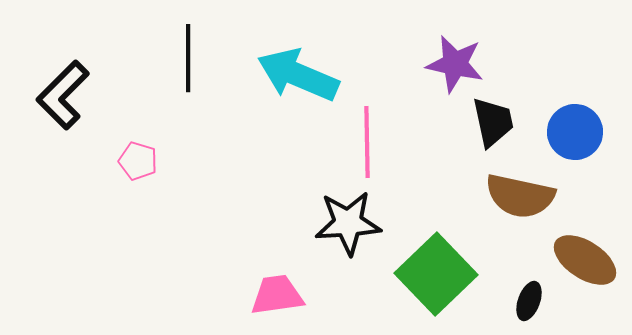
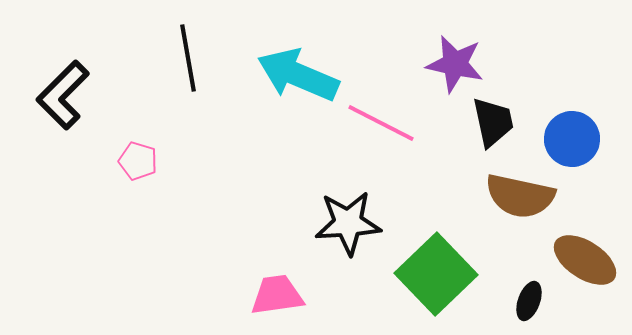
black line: rotated 10 degrees counterclockwise
blue circle: moved 3 px left, 7 px down
pink line: moved 14 px right, 19 px up; rotated 62 degrees counterclockwise
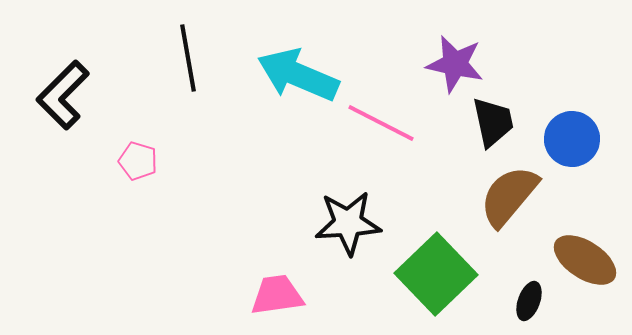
brown semicircle: moved 11 px left; rotated 118 degrees clockwise
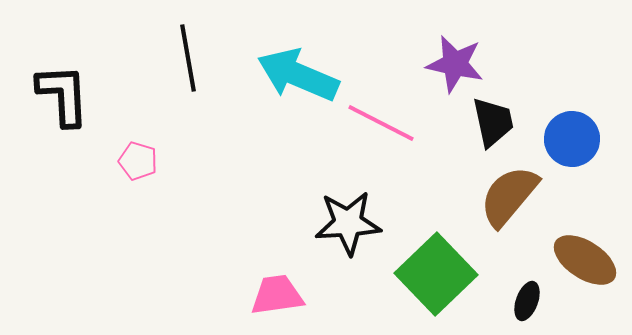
black L-shape: rotated 132 degrees clockwise
black ellipse: moved 2 px left
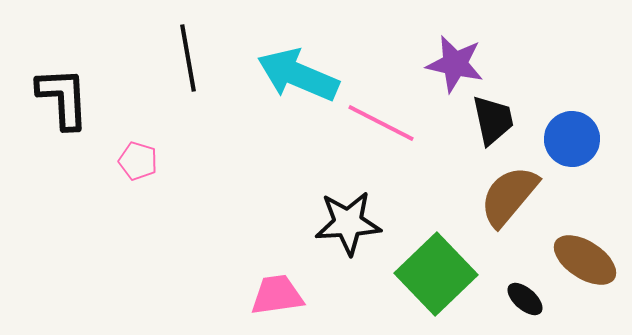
black L-shape: moved 3 px down
black trapezoid: moved 2 px up
black ellipse: moved 2 px left, 2 px up; rotated 69 degrees counterclockwise
